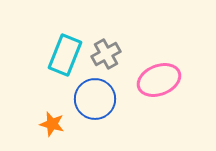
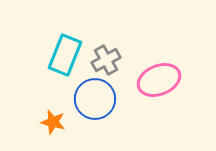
gray cross: moved 6 px down
orange star: moved 1 px right, 2 px up
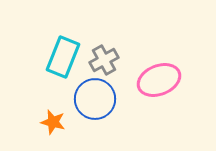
cyan rectangle: moved 2 px left, 2 px down
gray cross: moved 2 px left
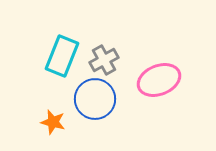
cyan rectangle: moved 1 px left, 1 px up
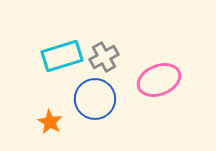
cyan rectangle: rotated 51 degrees clockwise
gray cross: moved 3 px up
orange star: moved 3 px left; rotated 15 degrees clockwise
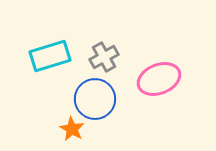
cyan rectangle: moved 12 px left
pink ellipse: moved 1 px up
orange star: moved 22 px right, 7 px down
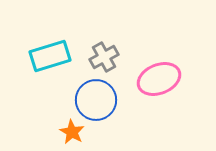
blue circle: moved 1 px right, 1 px down
orange star: moved 3 px down
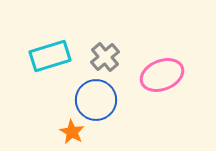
gray cross: moved 1 px right; rotated 12 degrees counterclockwise
pink ellipse: moved 3 px right, 4 px up
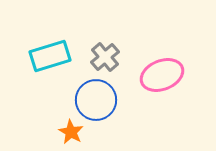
orange star: moved 1 px left
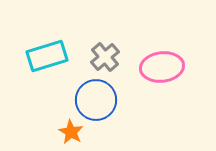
cyan rectangle: moved 3 px left
pink ellipse: moved 8 px up; rotated 15 degrees clockwise
